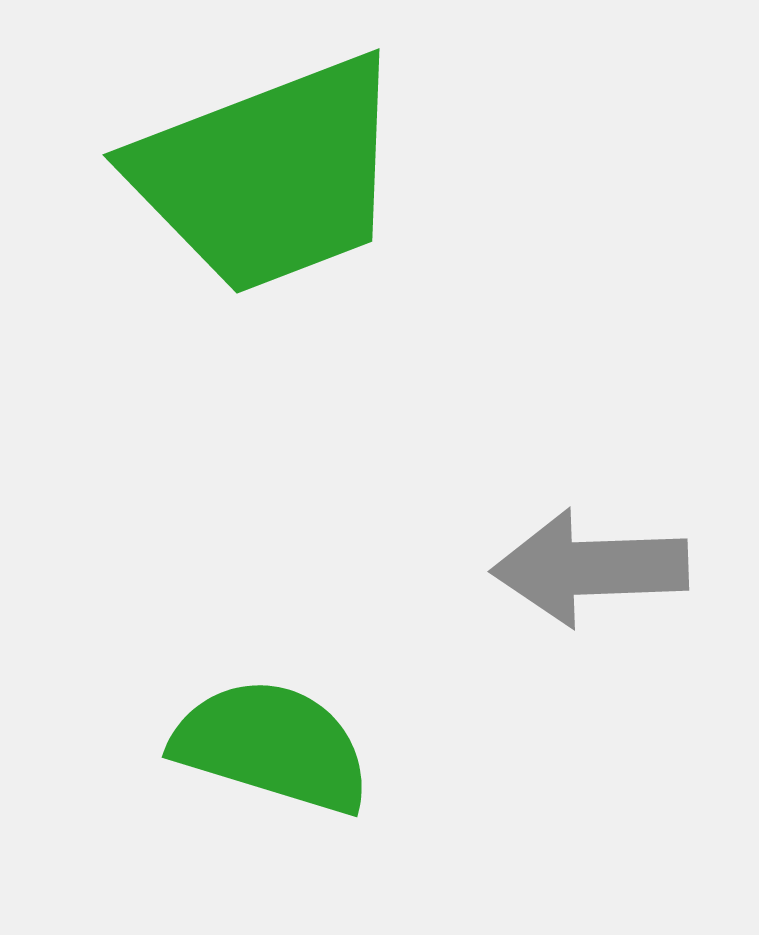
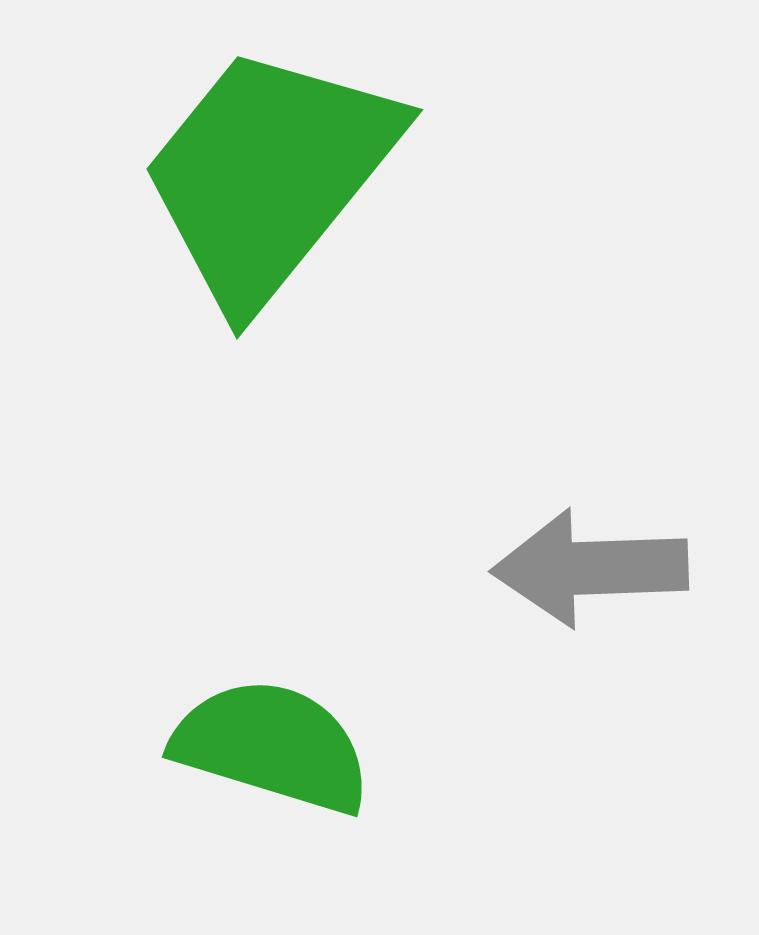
green trapezoid: rotated 150 degrees clockwise
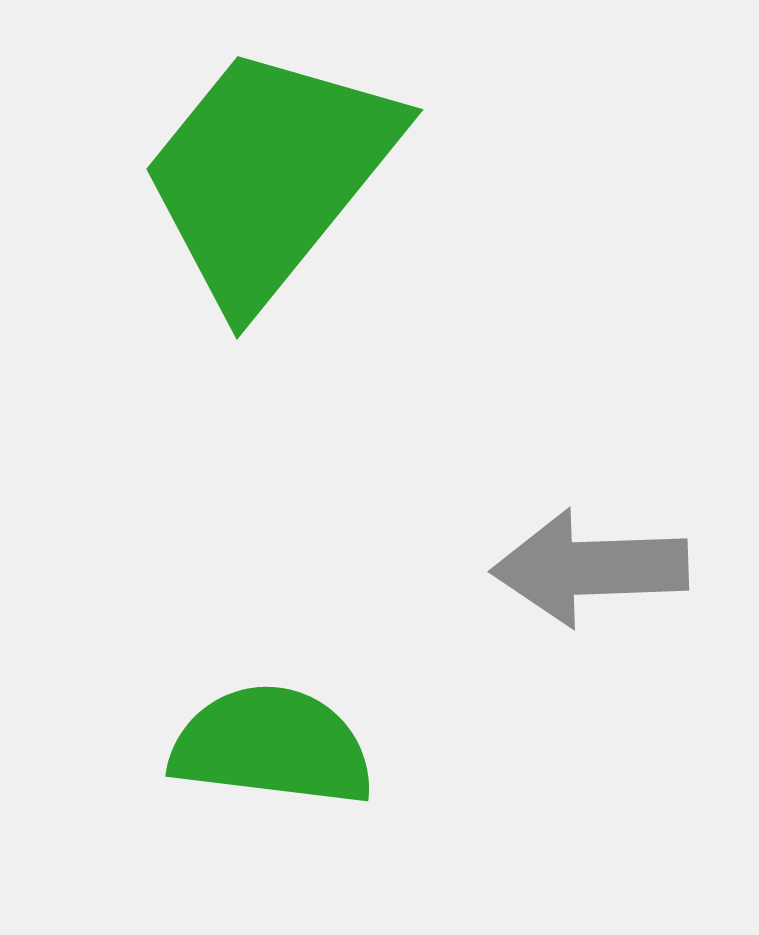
green semicircle: rotated 10 degrees counterclockwise
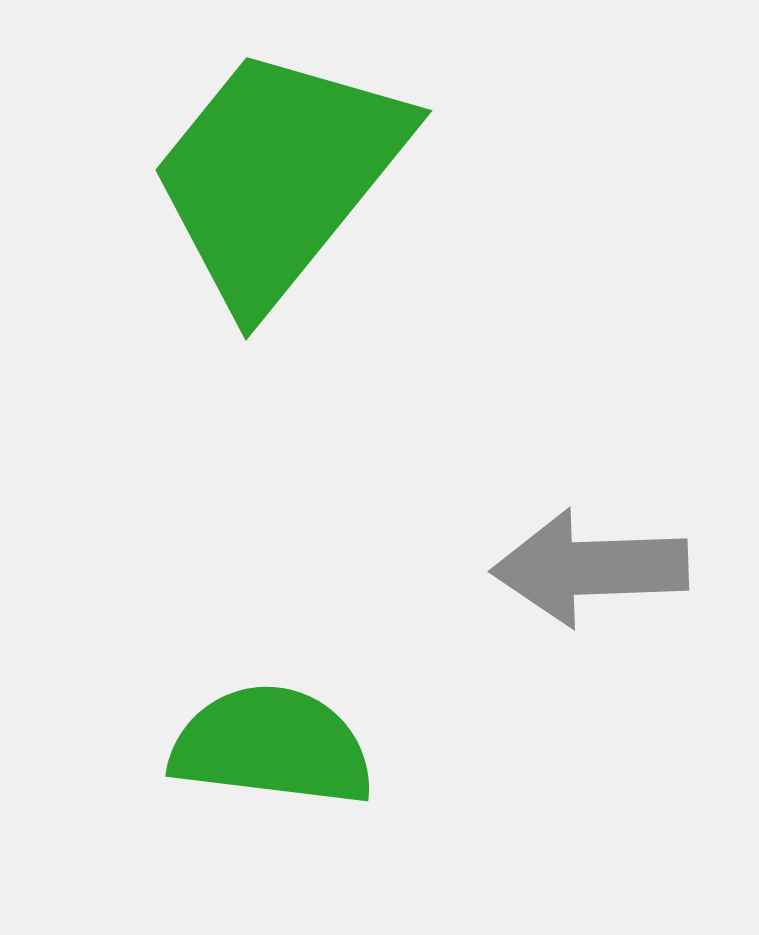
green trapezoid: moved 9 px right, 1 px down
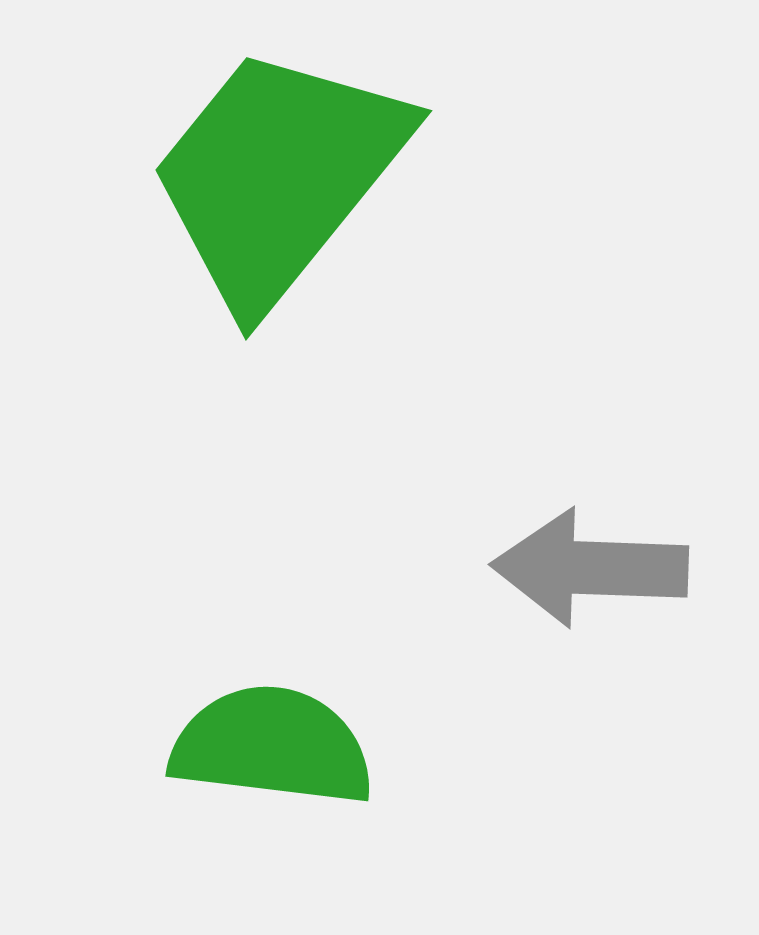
gray arrow: rotated 4 degrees clockwise
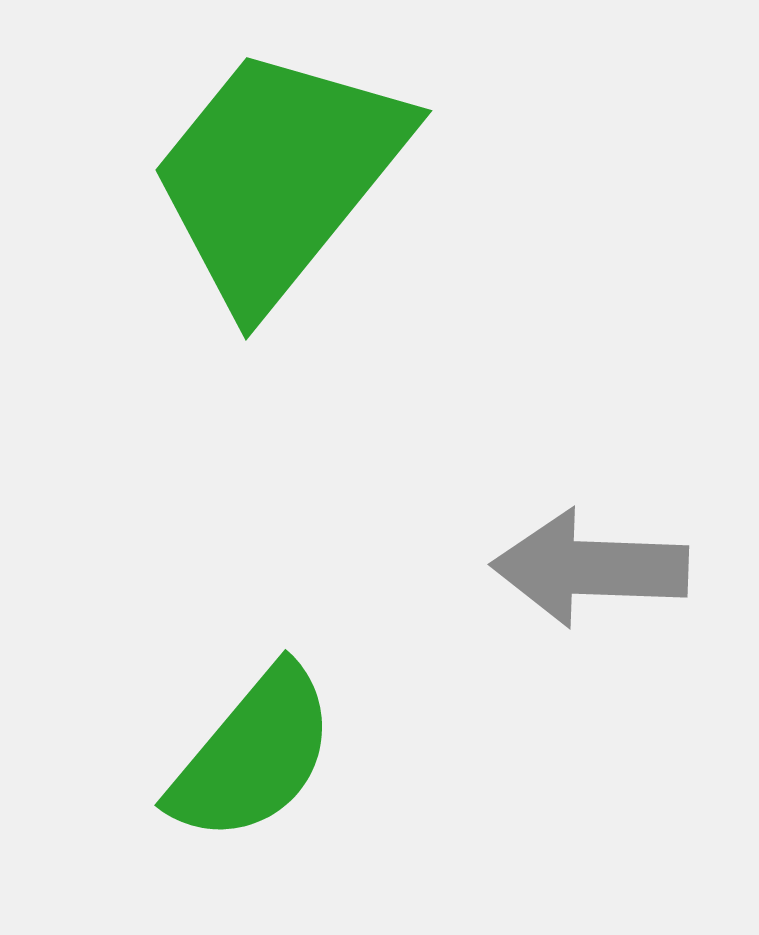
green semicircle: moved 19 px left, 9 px down; rotated 123 degrees clockwise
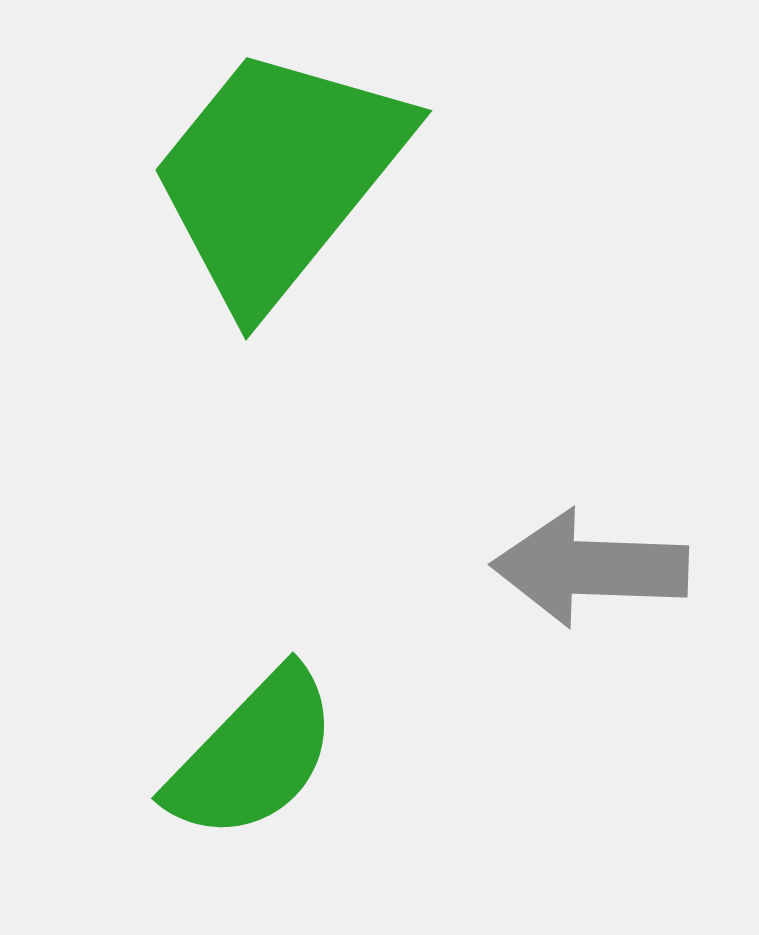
green semicircle: rotated 4 degrees clockwise
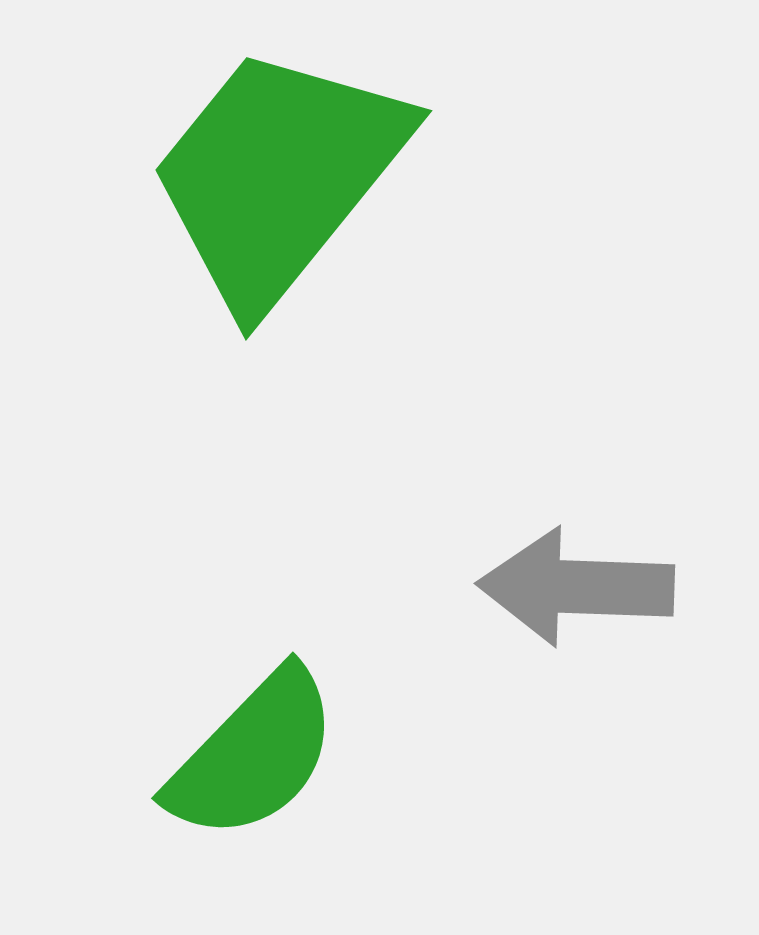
gray arrow: moved 14 px left, 19 px down
